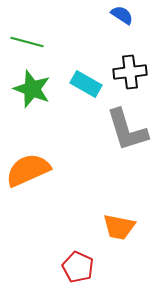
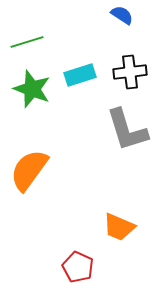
green line: rotated 32 degrees counterclockwise
cyan rectangle: moved 6 px left, 9 px up; rotated 48 degrees counterclockwise
orange semicircle: moved 1 px right; rotated 30 degrees counterclockwise
orange trapezoid: rotated 12 degrees clockwise
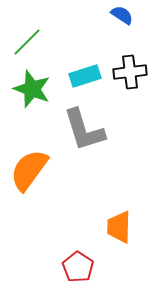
green line: rotated 28 degrees counterclockwise
cyan rectangle: moved 5 px right, 1 px down
gray L-shape: moved 43 px left
orange trapezoid: rotated 68 degrees clockwise
red pentagon: rotated 8 degrees clockwise
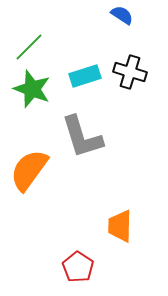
green line: moved 2 px right, 5 px down
black cross: rotated 24 degrees clockwise
gray L-shape: moved 2 px left, 7 px down
orange trapezoid: moved 1 px right, 1 px up
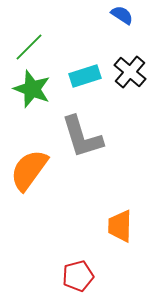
black cross: rotated 24 degrees clockwise
red pentagon: moved 9 px down; rotated 24 degrees clockwise
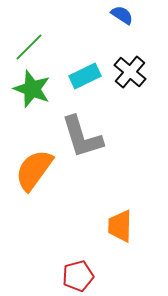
cyan rectangle: rotated 8 degrees counterclockwise
orange semicircle: moved 5 px right
